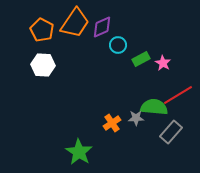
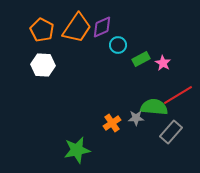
orange trapezoid: moved 2 px right, 5 px down
green star: moved 2 px left, 2 px up; rotated 28 degrees clockwise
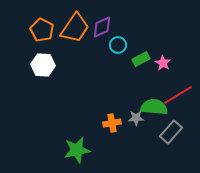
orange trapezoid: moved 2 px left
orange cross: rotated 24 degrees clockwise
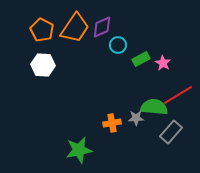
green star: moved 2 px right
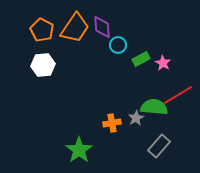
purple diamond: rotated 70 degrees counterclockwise
white hexagon: rotated 10 degrees counterclockwise
gray star: rotated 28 degrees counterclockwise
gray rectangle: moved 12 px left, 14 px down
green star: rotated 24 degrees counterclockwise
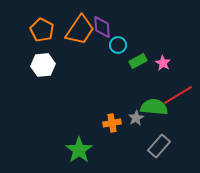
orange trapezoid: moved 5 px right, 2 px down
green rectangle: moved 3 px left, 2 px down
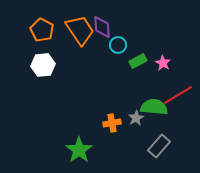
orange trapezoid: rotated 68 degrees counterclockwise
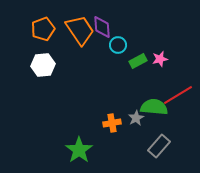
orange pentagon: moved 1 px right, 1 px up; rotated 25 degrees clockwise
pink star: moved 3 px left, 4 px up; rotated 28 degrees clockwise
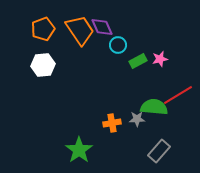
purple diamond: rotated 20 degrees counterclockwise
gray star: moved 1 px right, 1 px down; rotated 28 degrees clockwise
gray rectangle: moved 5 px down
